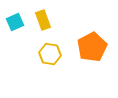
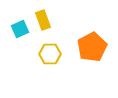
cyan square: moved 5 px right, 7 px down
yellow hexagon: rotated 10 degrees counterclockwise
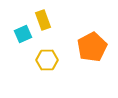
cyan square: moved 3 px right, 5 px down
yellow hexagon: moved 3 px left, 6 px down
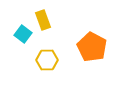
cyan square: rotated 30 degrees counterclockwise
orange pentagon: rotated 16 degrees counterclockwise
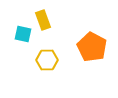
cyan square: rotated 24 degrees counterclockwise
